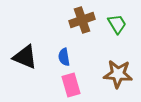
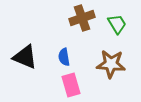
brown cross: moved 2 px up
brown star: moved 7 px left, 10 px up
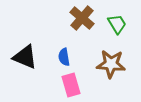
brown cross: rotated 30 degrees counterclockwise
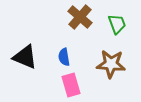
brown cross: moved 2 px left, 1 px up
green trapezoid: rotated 10 degrees clockwise
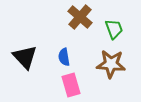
green trapezoid: moved 3 px left, 5 px down
black triangle: rotated 24 degrees clockwise
